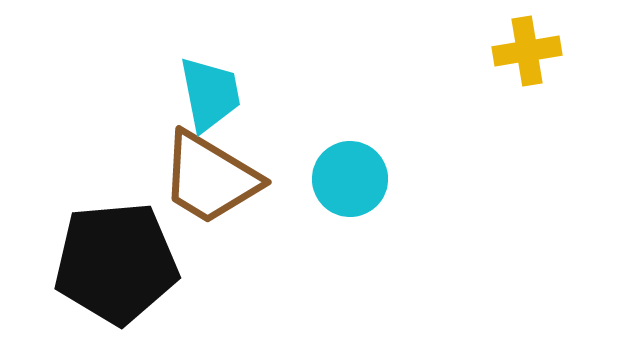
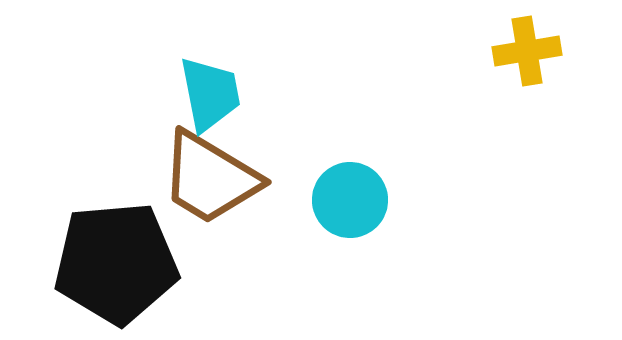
cyan circle: moved 21 px down
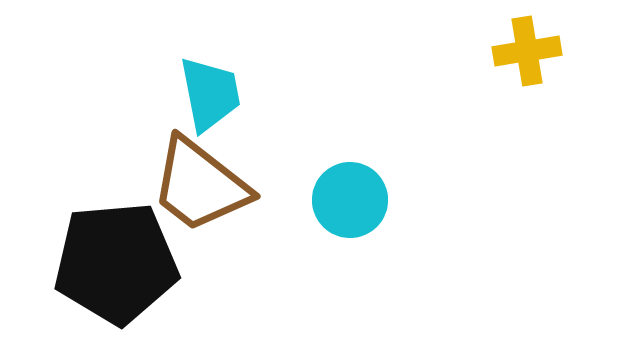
brown trapezoid: moved 10 px left, 7 px down; rotated 7 degrees clockwise
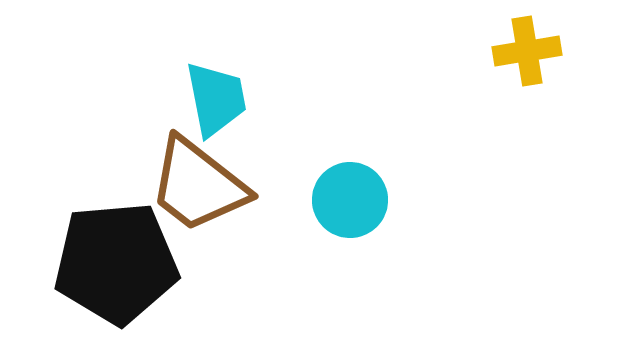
cyan trapezoid: moved 6 px right, 5 px down
brown trapezoid: moved 2 px left
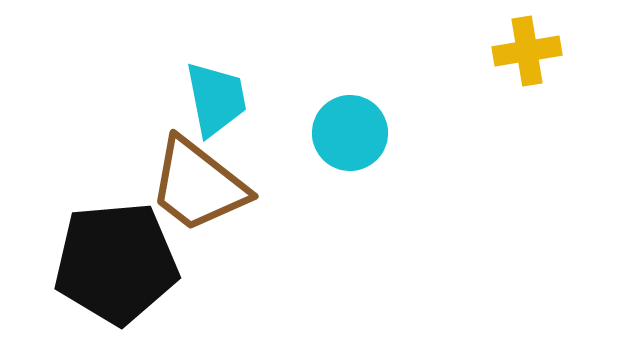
cyan circle: moved 67 px up
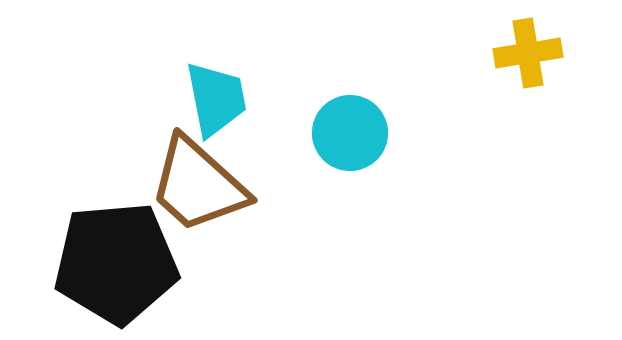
yellow cross: moved 1 px right, 2 px down
brown trapezoid: rotated 4 degrees clockwise
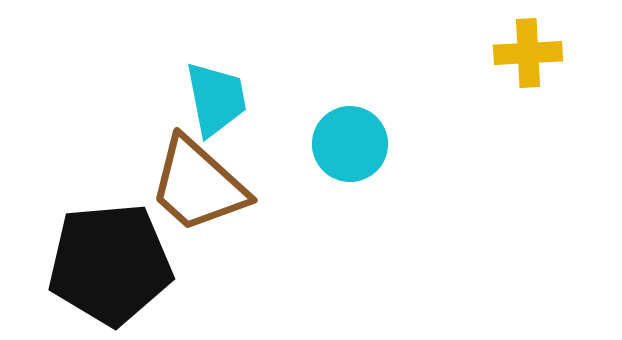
yellow cross: rotated 6 degrees clockwise
cyan circle: moved 11 px down
black pentagon: moved 6 px left, 1 px down
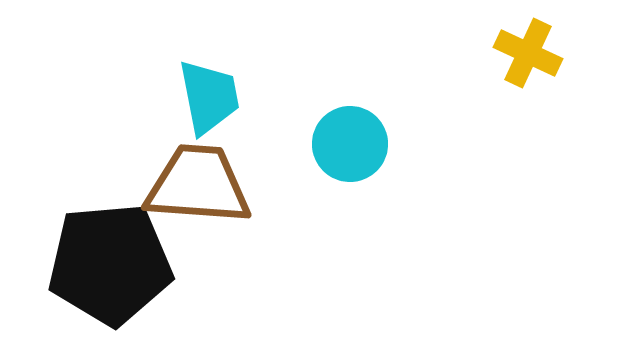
yellow cross: rotated 28 degrees clockwise
cyan trapezoid: moved 7 px left, 2 px up
brown trapezoid: rotated 142 degrees clockwise
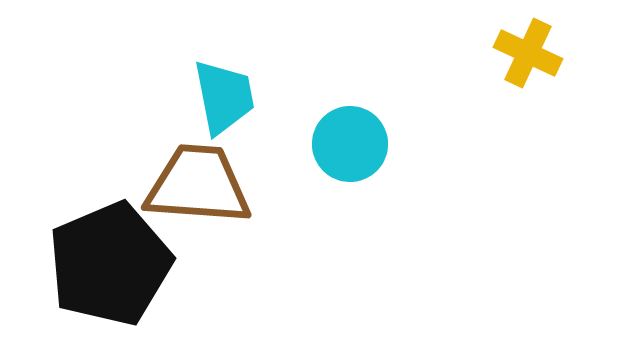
cyan trapezoid: moved 15 px right
black pentagon: rotated 18 degrees counterclockwise
